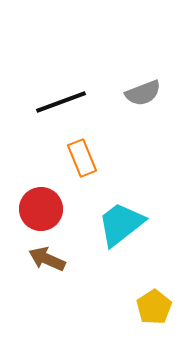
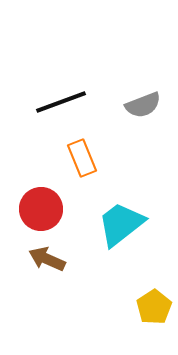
gray semicircle: moved 12 px down
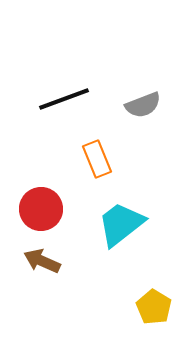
black line: moved 3 px right, 3 px up
orange rectangle: moved 15 px right, 1 px down
brown arrow: moved 5 px left, 2 px down
yellow pentagon: rotated 8 degrees counterclockwise
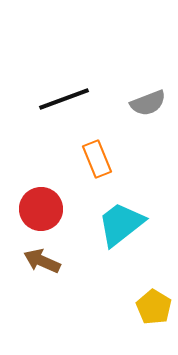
gray semicircle: moved 5 px right, 2 px up
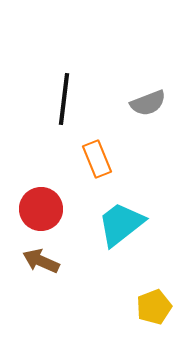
black line: rotated 63 degrees counterclockwise
brown arrow: moved 1 px left
yellow pentagon: rotated 20 degrees clockwise
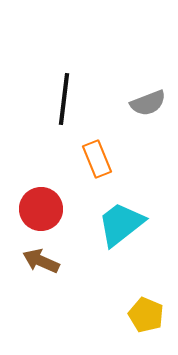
yellow pentagon: moved 8 px left, 8 px down; rotated 28 degrees counterclockwise
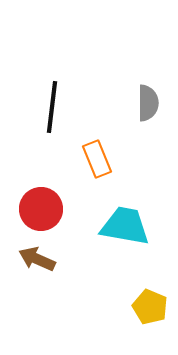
black line: moved 12 px left, 8 px down
gray semicircle: rotated 69 degrees counterclockwise
cyan trapezoid: moved 4 px right, 2 px down; rotated 48 degrees clockwise
brown arrow: moved 4 px left, 2 px up
yellow pentagon: moved 4 px right, 8 px up
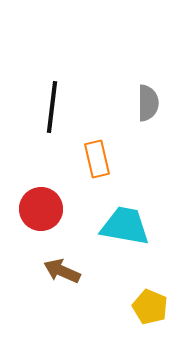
orange rectangle: rotated 9 degrees clockwise
brown arrow: moved 25 px right, 12 px down
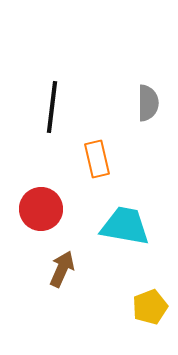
brown arrow: moved 2 px up; rotated 90 degrees clockwise
yellow pentagon: rotated 28 degrees clockwise
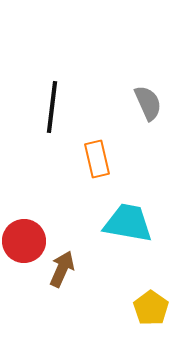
gray semicircle: rotated 24 degrees counterclockwise
red circle: moved 17 px left, 32 px down
cyan trapezoid: moved 3 px right, 3 px up
yellow pentagon: moved 1 px right, 1 px down; rotated 16 degrees counterclockwise
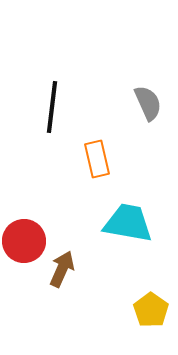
yellow pentagon: moved 2 px down
